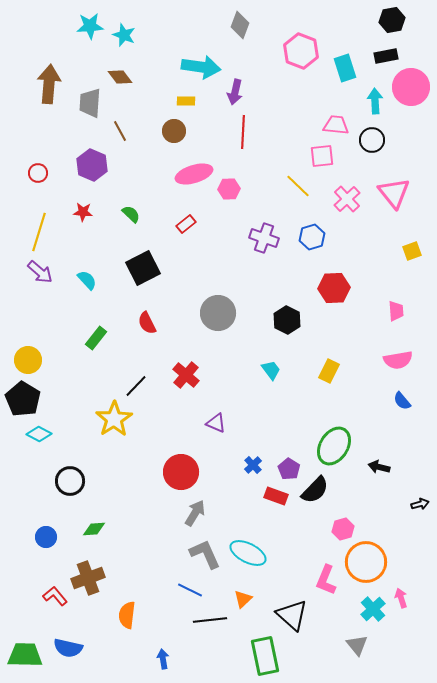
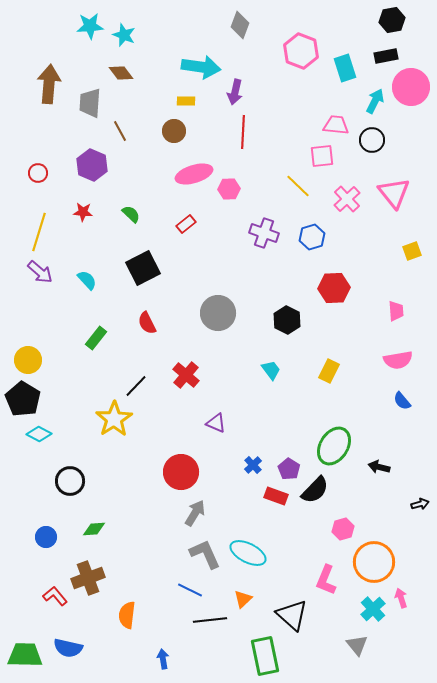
brown diamond at (120, 77): moved 1 px right, 4 px up
cyan arrow at (375, 101): rotated 30 degrees clockwise
purple cross at (264, 238): moved 5 px up
orange circle at (366, 562): moved 8 px right
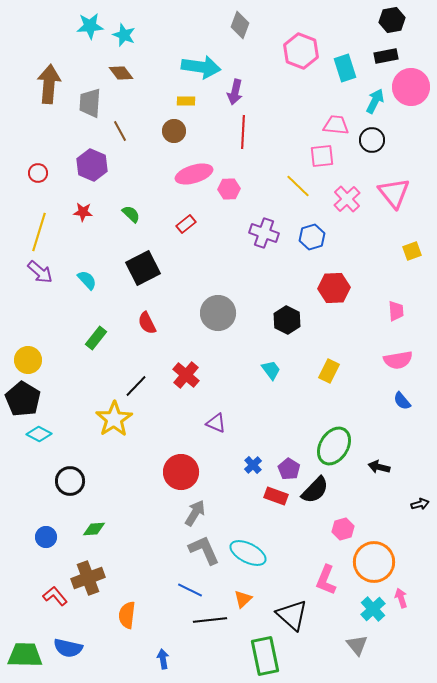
gray L-shape at (205, 554): moved 1 px left, 4 px up
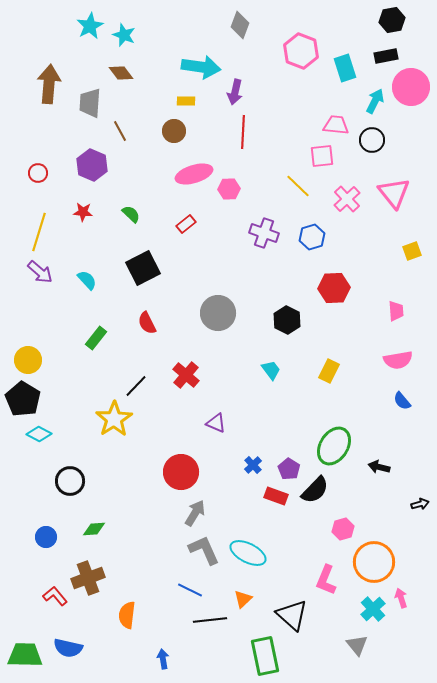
cyan star at (90, 26): rotated 24 degrees counterclockwise
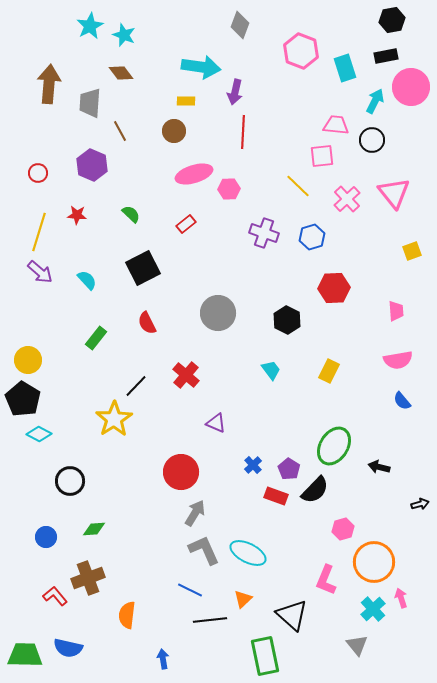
red star at (83, 212): moved 6 px left, 3 px down
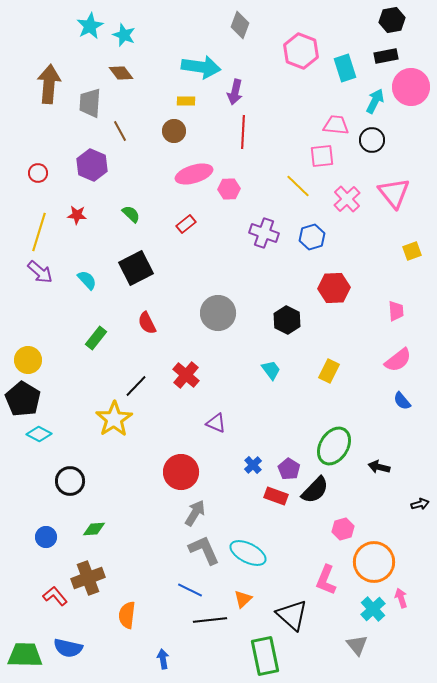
black square at (143, 268): moved 7 px left
pink semicircle at (398, 360): rotated 28 degrees counterclockwise
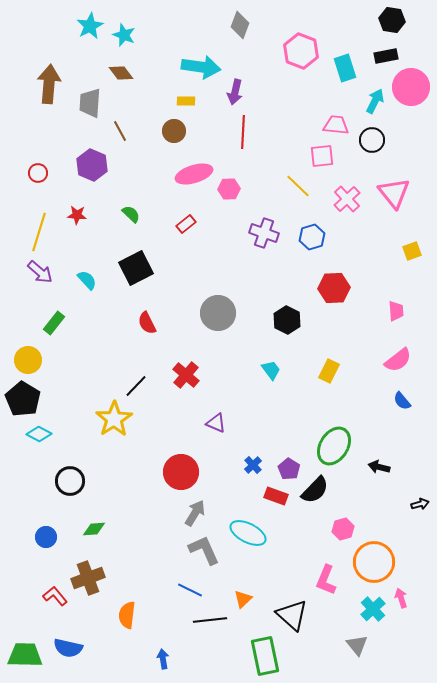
black hexagon at (392, 20): rotated 20 degrees clockwise
green rectangle at (96, 338): moved 42 px left, 15 px up
cyan ellipse at (248, 553): moved 20 px up
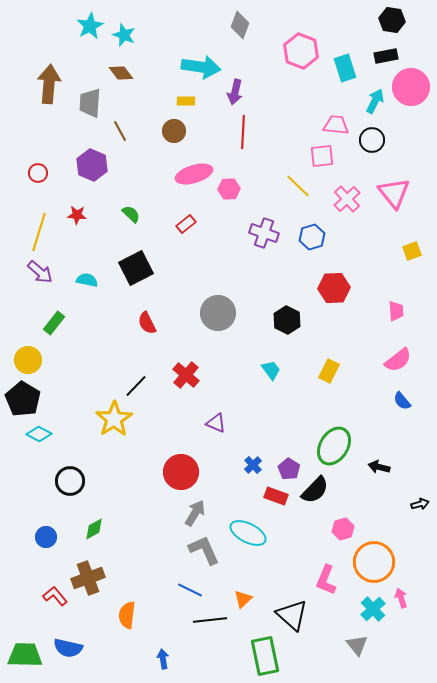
cyan semicircle at (87, 280): rotated 35 degrees counterclockwise
green diamond at (94, 529): rotated 25 degrees counterclockwise
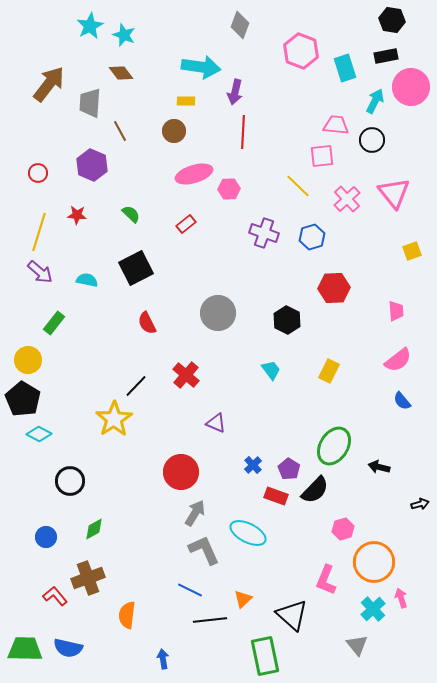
brown arrow at (49, 84): rotated 33 degrees clockwise
green trapezoid at (25, 655): moved 6 px up
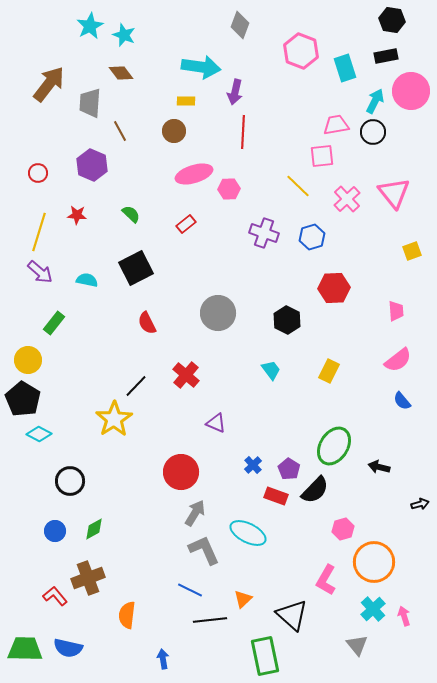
pink circle at (411, 87): moved 4 px down
pink trapezoid at (336, 125): rotated 16 degrees counterclockwise
black circle at (372, 140): moved 1 px right, 8 px up
blue circle at (46, 537): moved 9 px right, 6 px up
pink L-shape at (326, 580): rotated 8 degrees clockwise
pink arrow at (401, 598): moved 3 px right, 18 px down
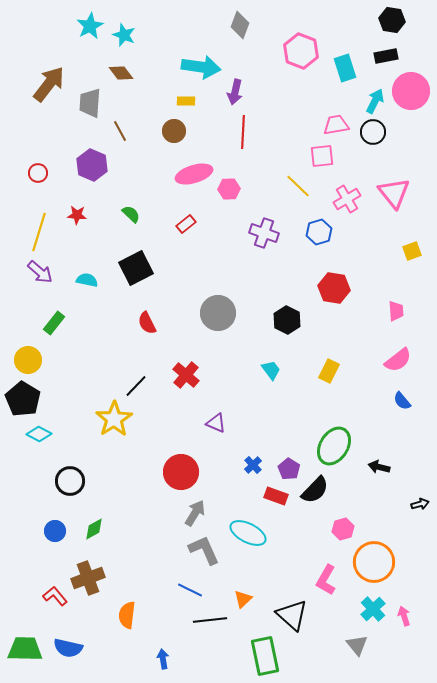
pink cross at (347, 199): rotated 12 degrees clockwise
blue hexagon at (312, 237): moved 7 px right, 5 px up
red hexagon at (334, 288): rotated 12 degrees clockwise
